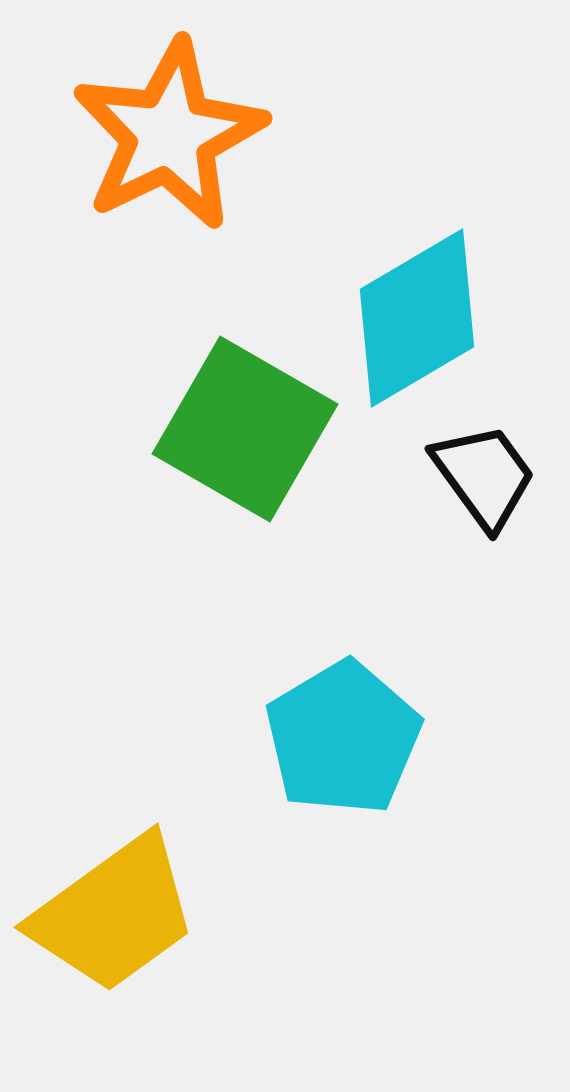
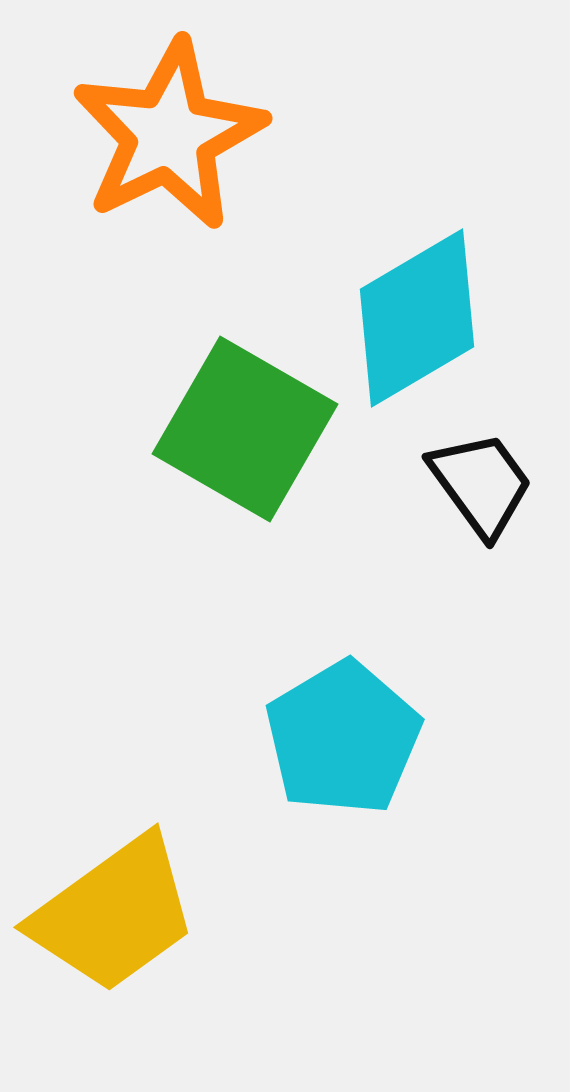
black trapezoid: moved 3 px left, 8 px down
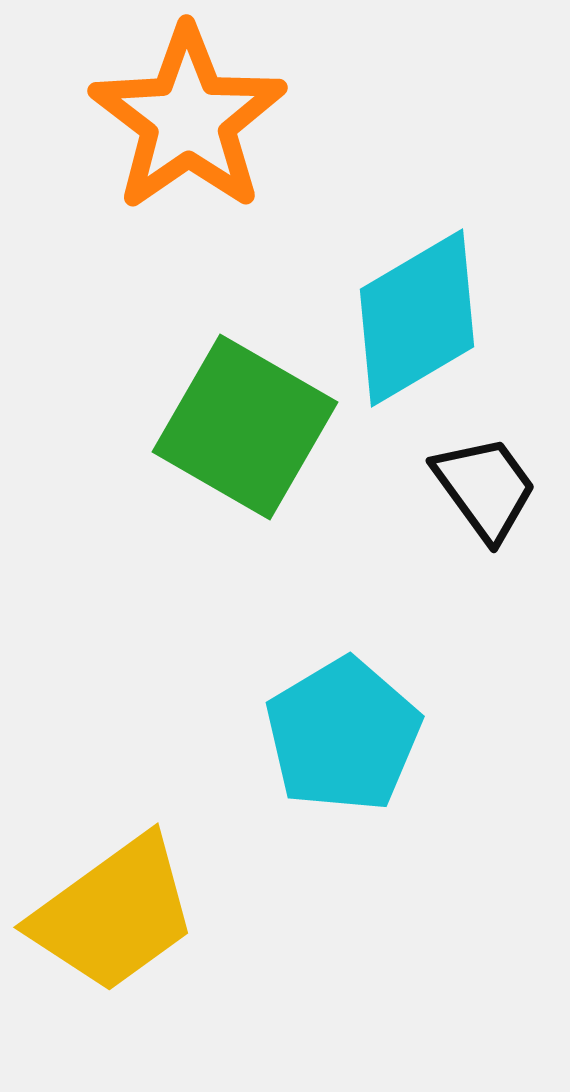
orange star: moved 19 px right, 16 px up; rotated 9 degrees counterclockwise
green square: moved 2 px up
black trapezoid: moved 4 px right, 4 px down
cyan pentagon: moved 3 px up
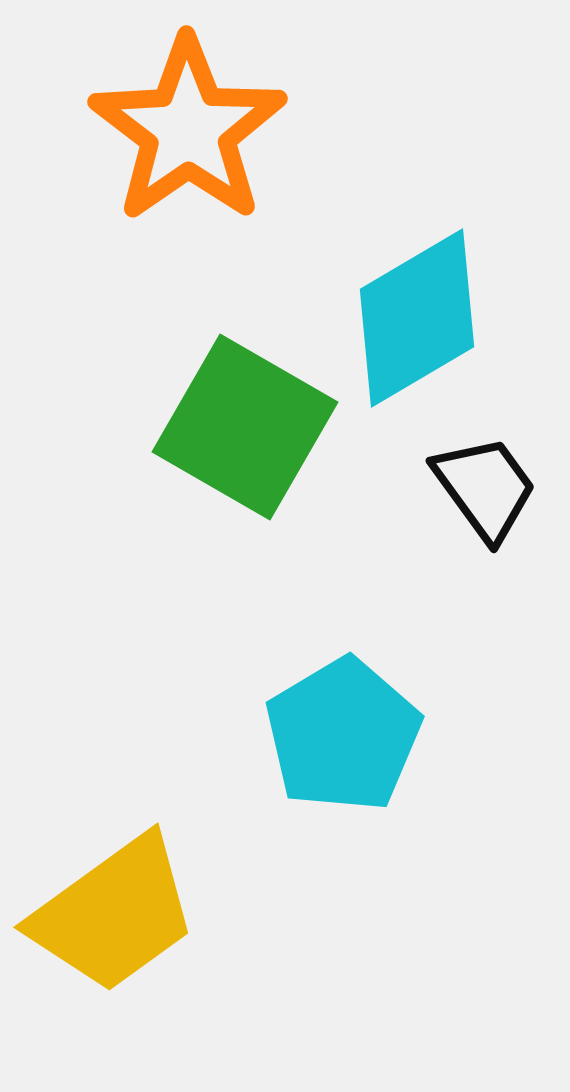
orange star: moved 11 px down
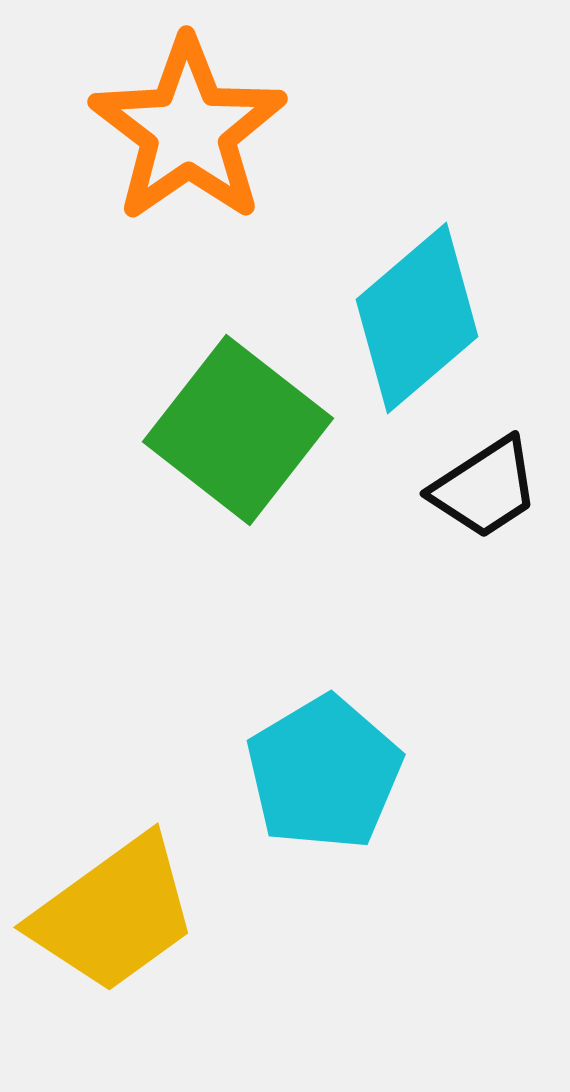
cyan diamond: rotated 10 degrees counterclockwise
green square: moved 7 px left, 3 px down; rotated 8 degrees clockwise
black trapezoid: rotated 93 degrees clockwise
cyan pentagon: moved 19 px left, 38 px down
